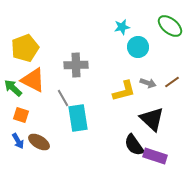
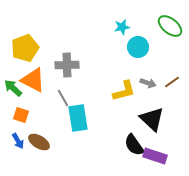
gray cross: moved 9 px left
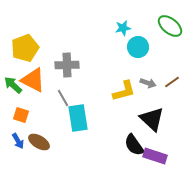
cyan star: moved 1 px right, 1 px down
green arrow: moved 3 px up
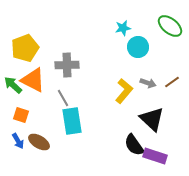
yellow L-shape: rotated 35 degrees counterclockwise
cyan rectangle: moved 6 px left, 3 px down
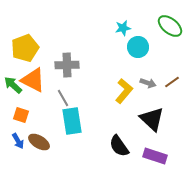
black semicircle: moved 15 px left, 1 px down
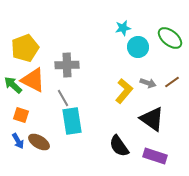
green ellipse: moved 12 px down
black triangle: rotated 8 degrees counterclockwise
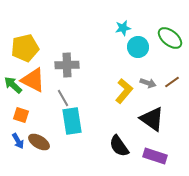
yellow pentagon: rotated 8 degrees clockwise
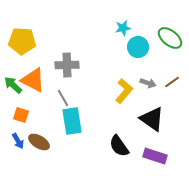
yellow pentagon: moved 3 px left, 7 px up; rotated 16 degrees clockwise
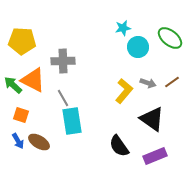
gray cross: moved 4 px left, 4 px up
purple rectangle: rotated 40 degrees counterclockwise
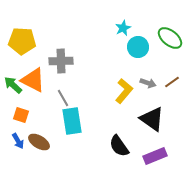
cyan star: rotated 14 degrees counterclockwise
gray cross: moved 2 px left
